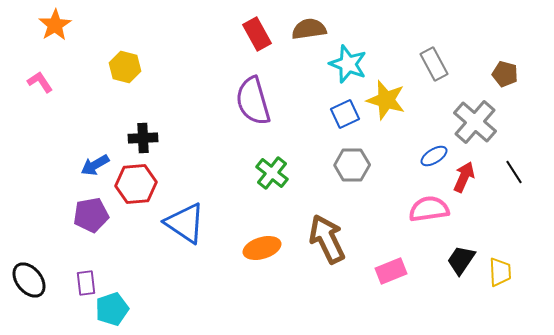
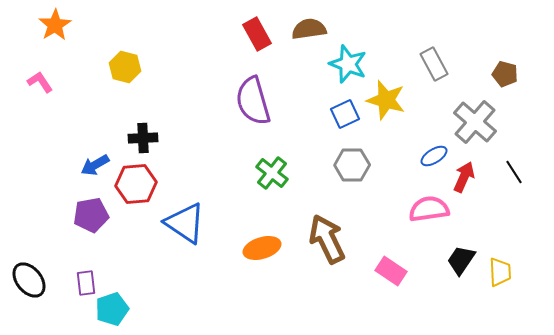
pink rectangle: rotated 56 degrees clockwise
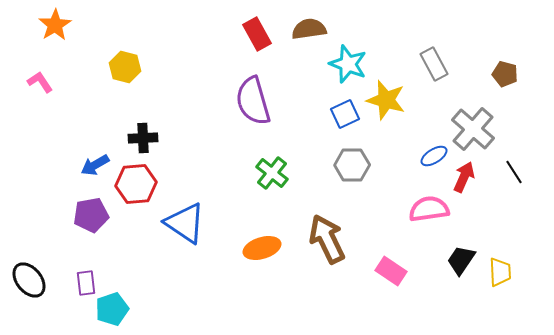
gray cross: moved 2 px left, 7 px down
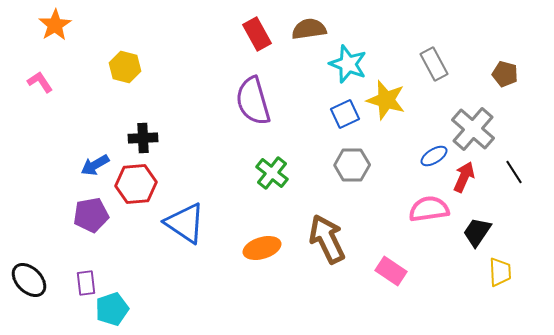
black trapezoid: moved 16 px right, 28 px up
black ellipse: rotated 6 degrees counterclockwise
